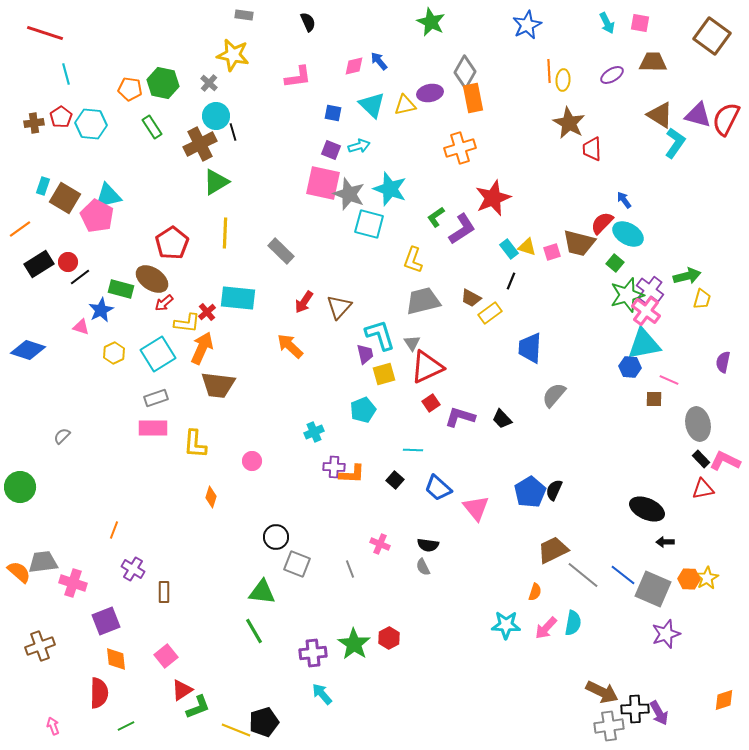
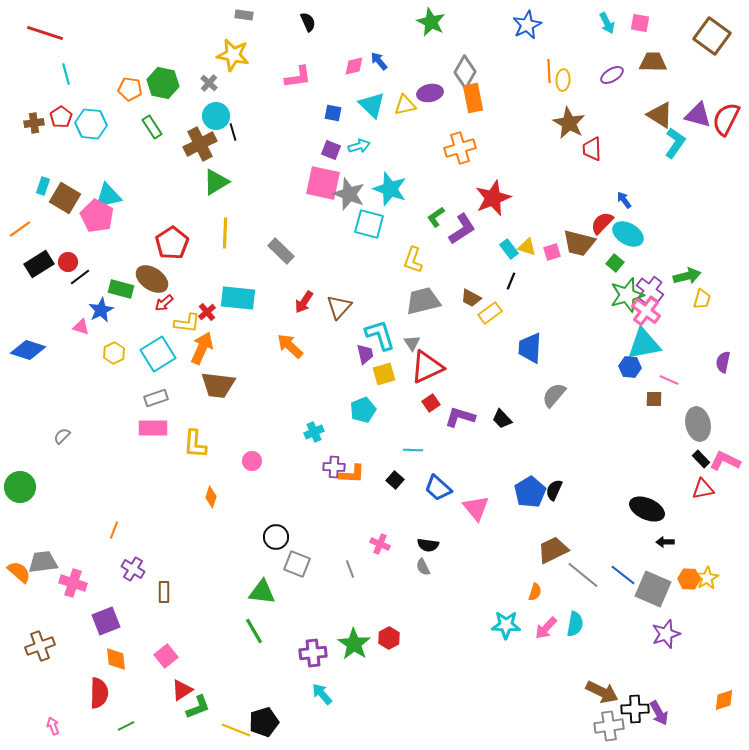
cyan semicircle at (573, 623): moved 2 px right, 1 px down
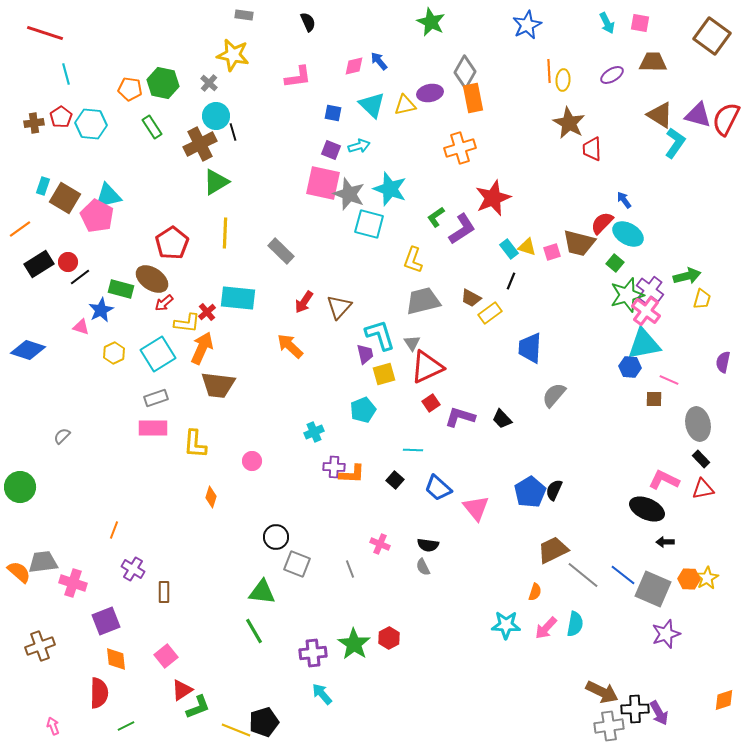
pink L-shape at (725, 461): moved 61 px left, 19 px down
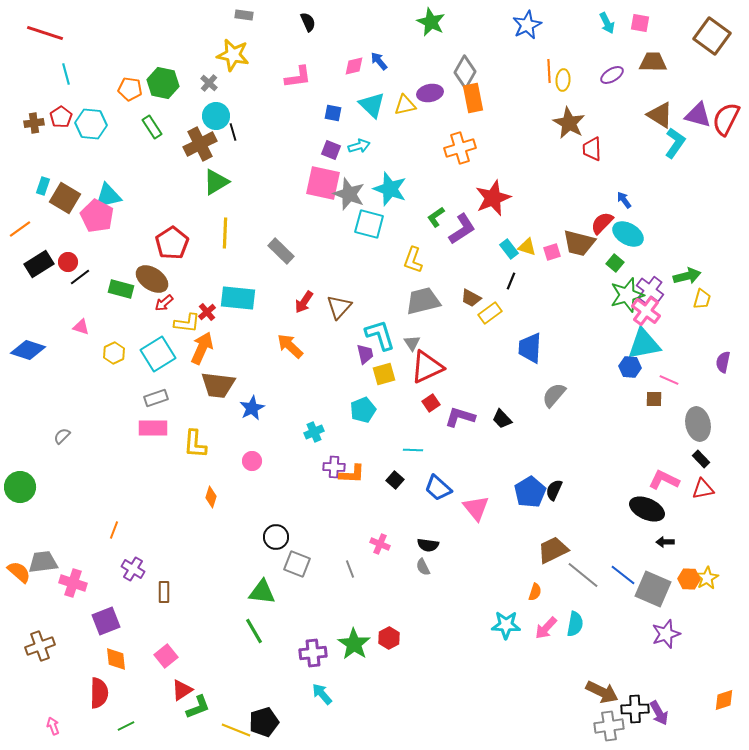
blue star at (101, 310): moved 151 px right, 98 px down
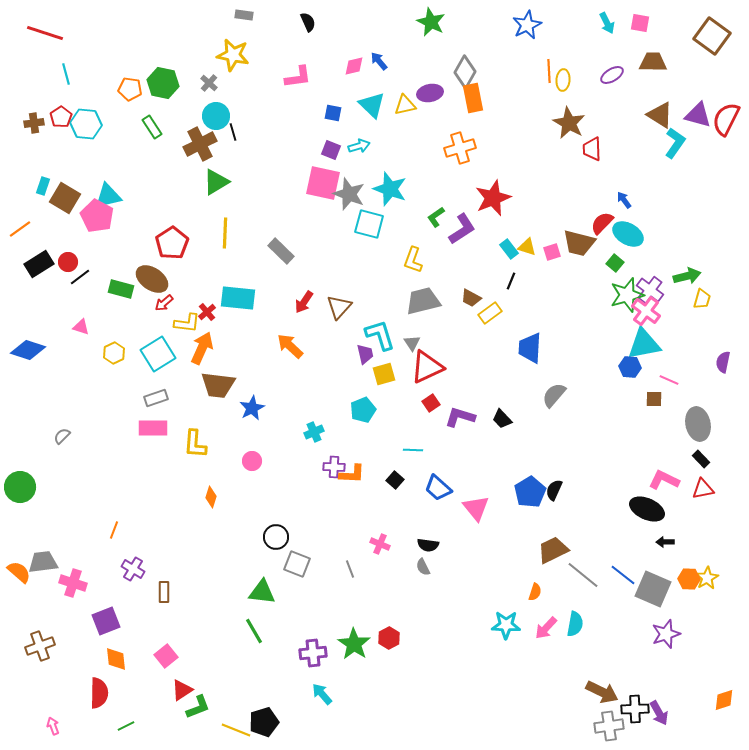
cyan hexagon at (91, 124): moved 5 px left
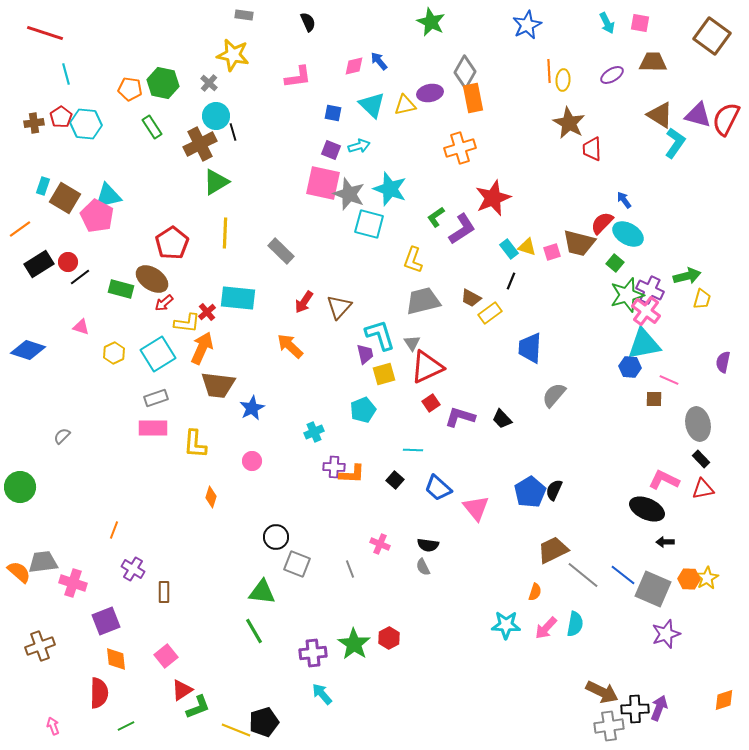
purple cross at (650, 290): rotated 12 degrees counterclockwise
purple arrow at (659, 713): moved 5 px up; rotated 130 degrees counterclockwise
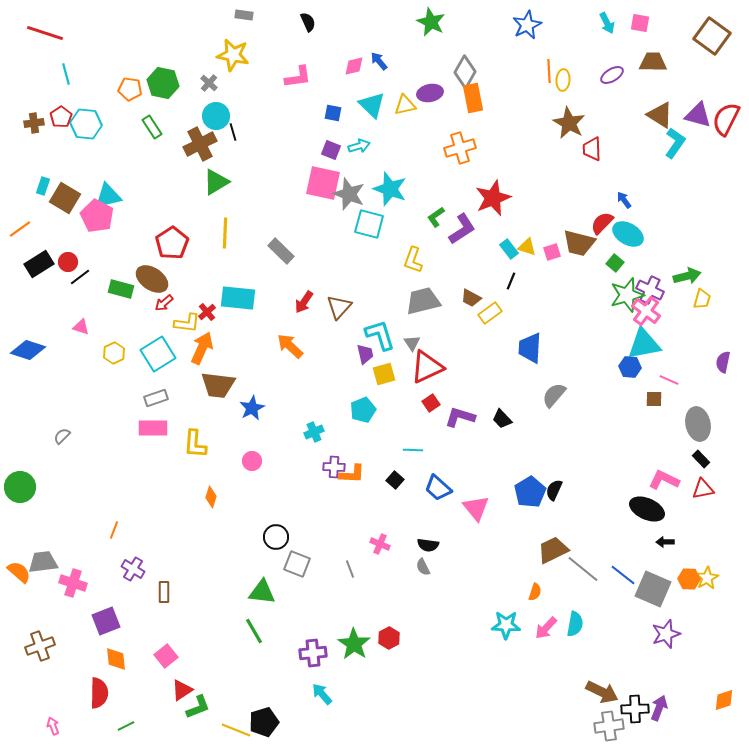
gray line at (583, 575): moved 6 px up
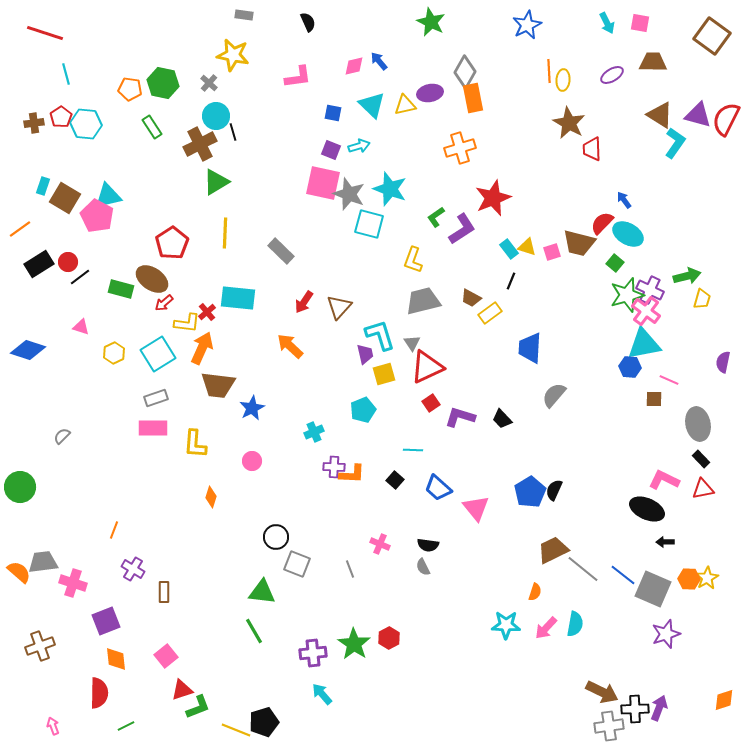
red triangle at (182, 690): rotated 15 degrees clockwise
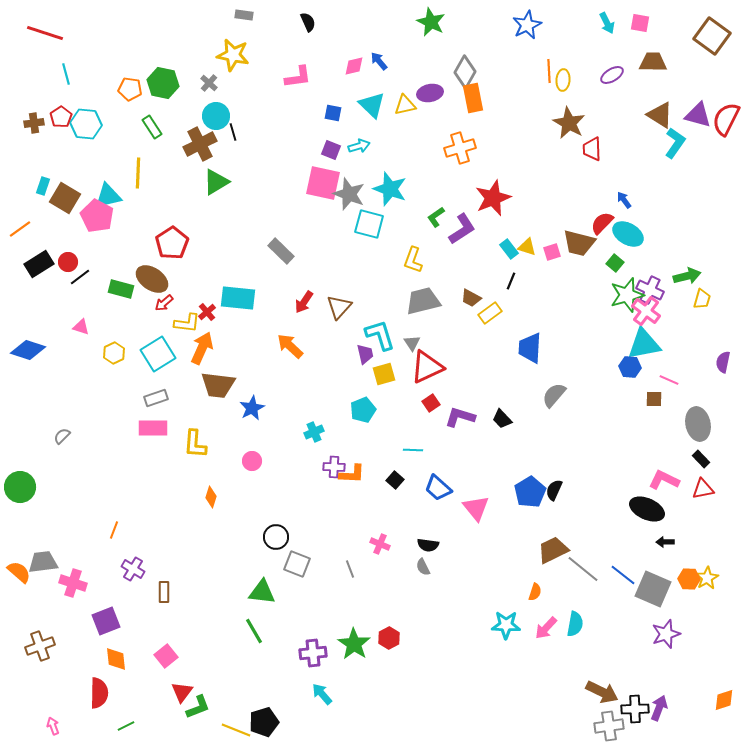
yellow line at (225, 233): moved 87 px left, 60 px up
red triangle at (182, 690): moved 2 px down; rotated 35 degrees counterclockwise
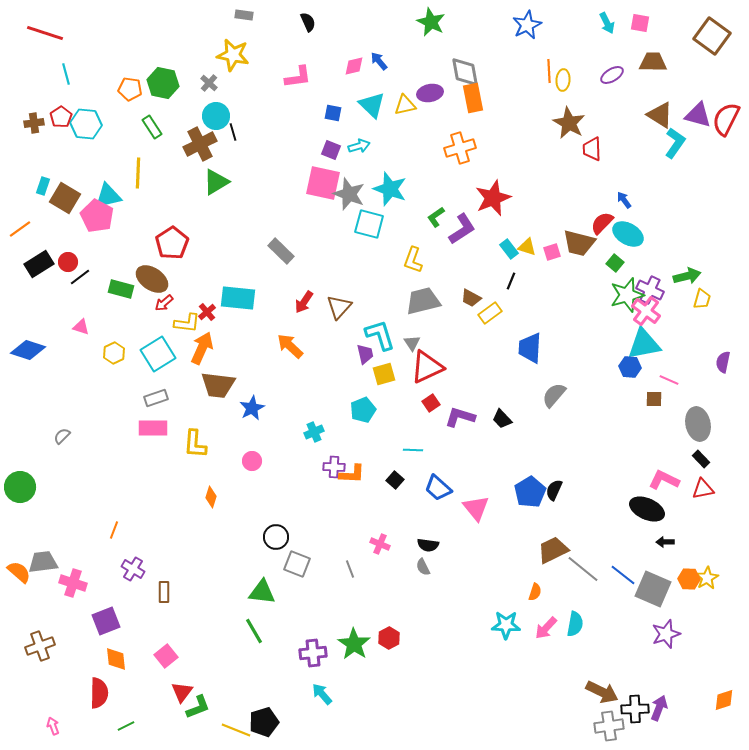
gray diamond at (465, 72): rotated 40 degrees counterclockwise
